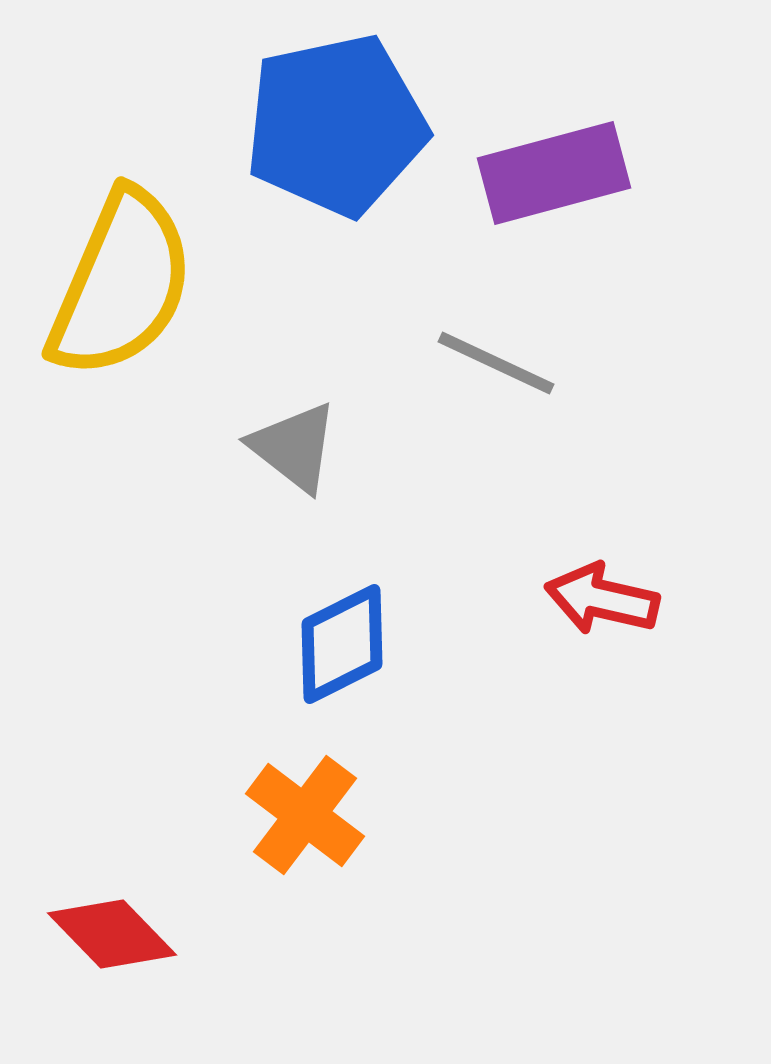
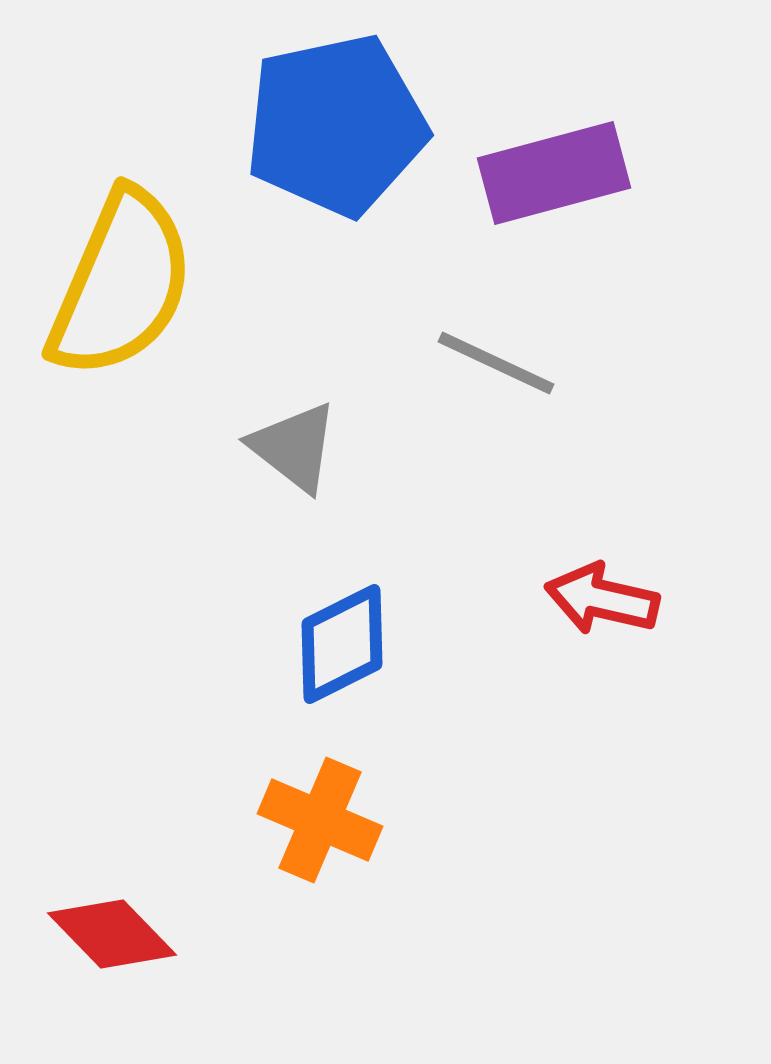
orange cross: moved 15 px right, 5 px down; rotated 14 degrees counterclockwise
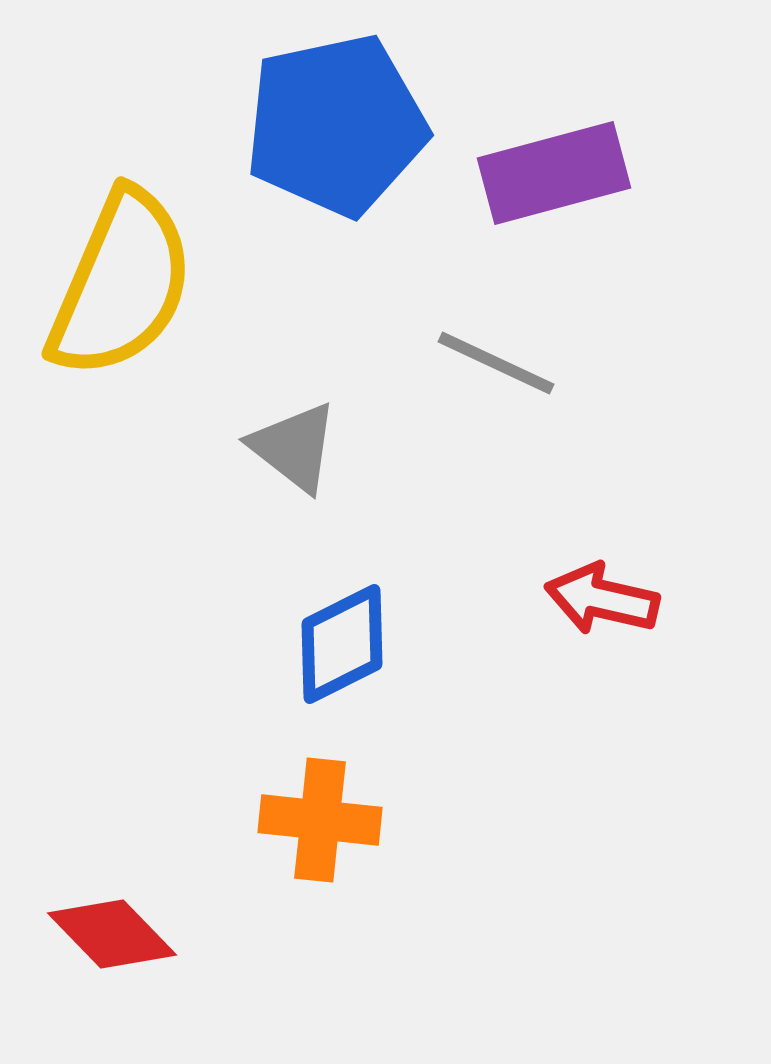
orange cross: rotated 17 degrees counterclockwise
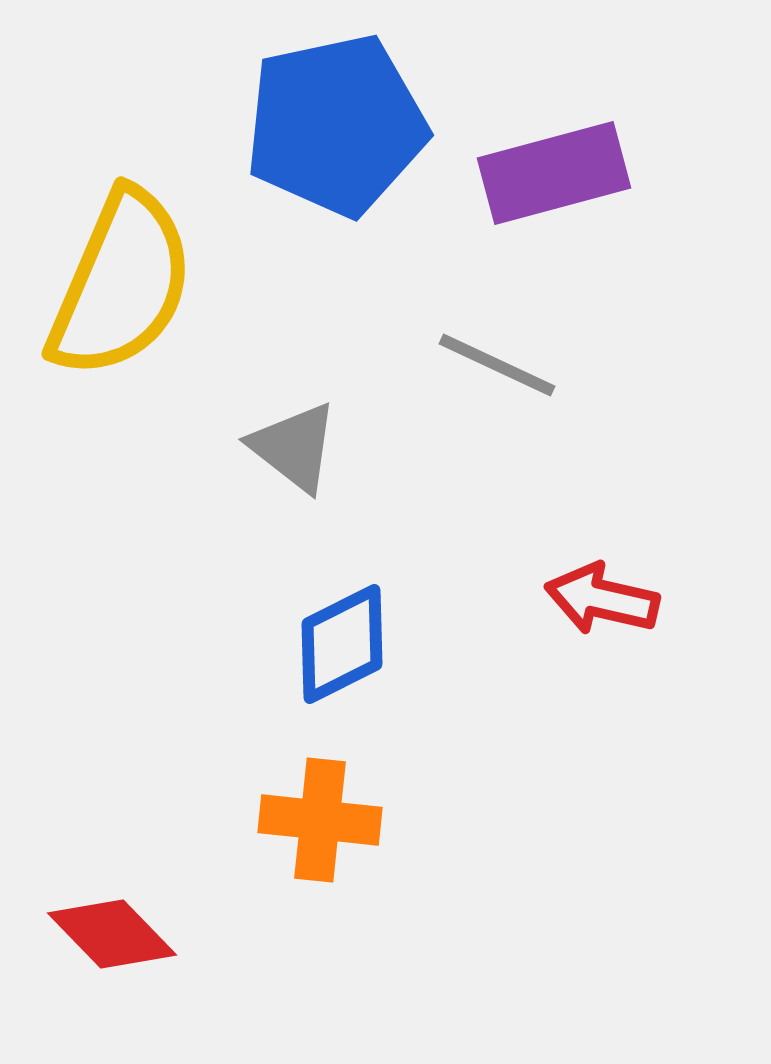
gray line: moved 1 px right, 2 px down
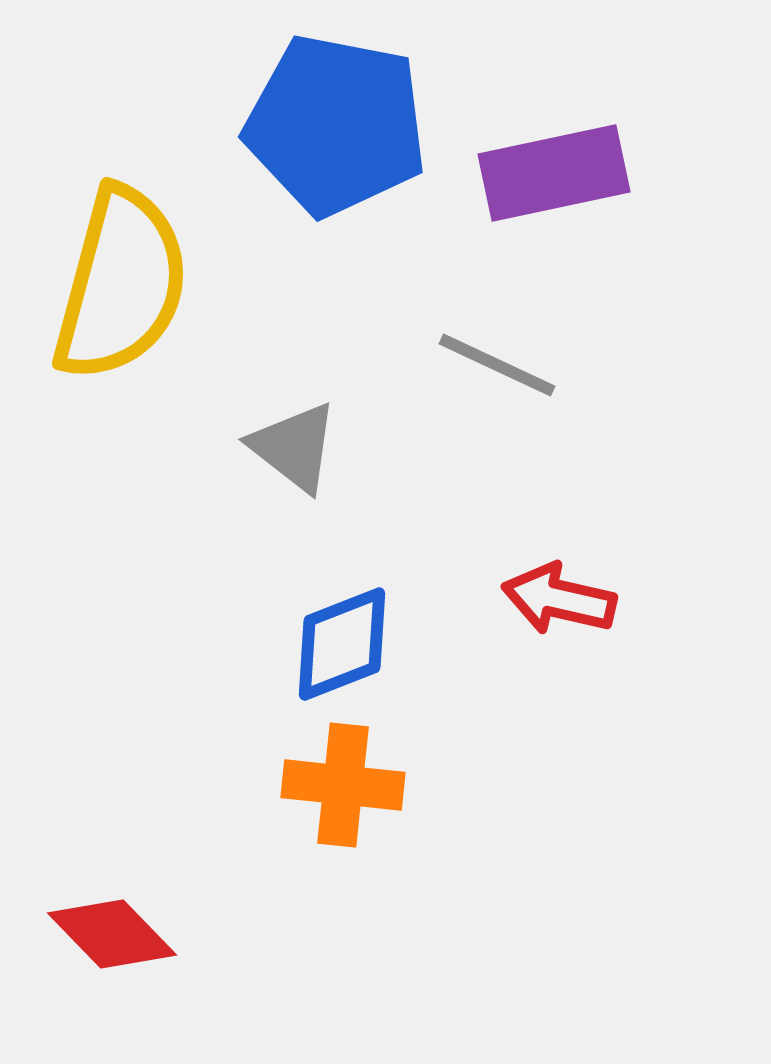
blue pentagon: rotated 23 degrees clockwise
purple rectangle: rotated 3 degrees clockwise
yellow semicircle: rotated 8 degrees counterclockwise
red arrow: moved 43 px left
blue diamond: rotated 5 degrees clockwise
orange cross: moved 23 px right, 35 px up
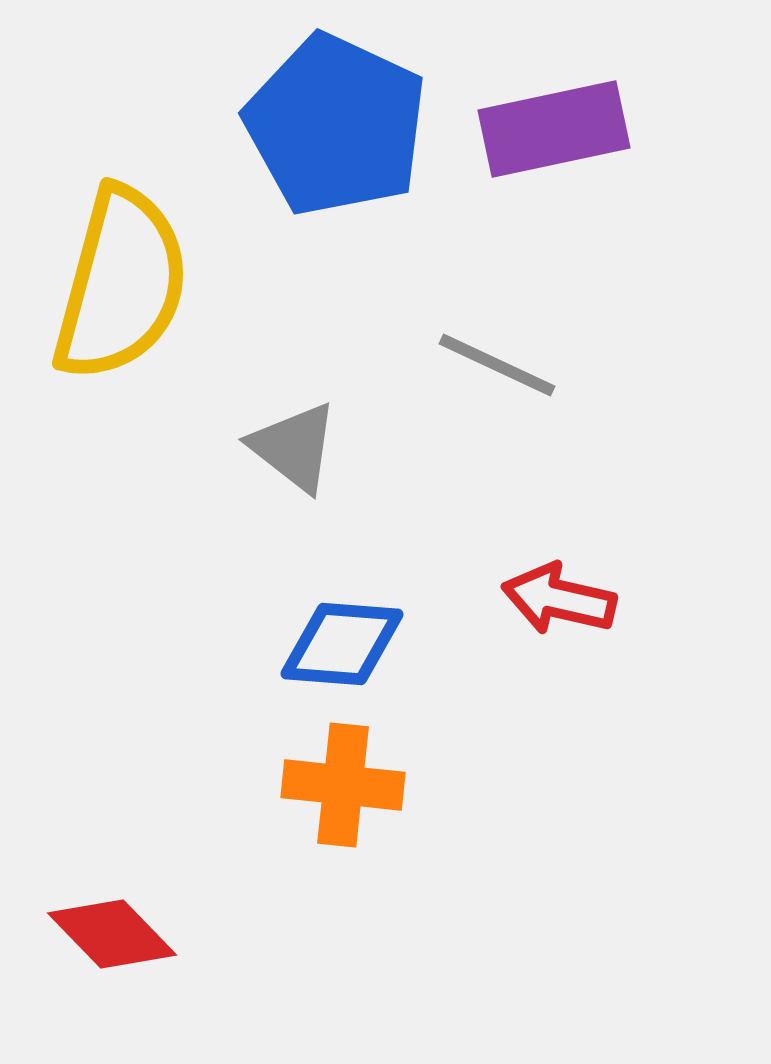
blue pentagon: rotated 14 degrees clockwise
purple rectangle: moved 44 px up
blue diamond: rotated 26 degrees clockwise
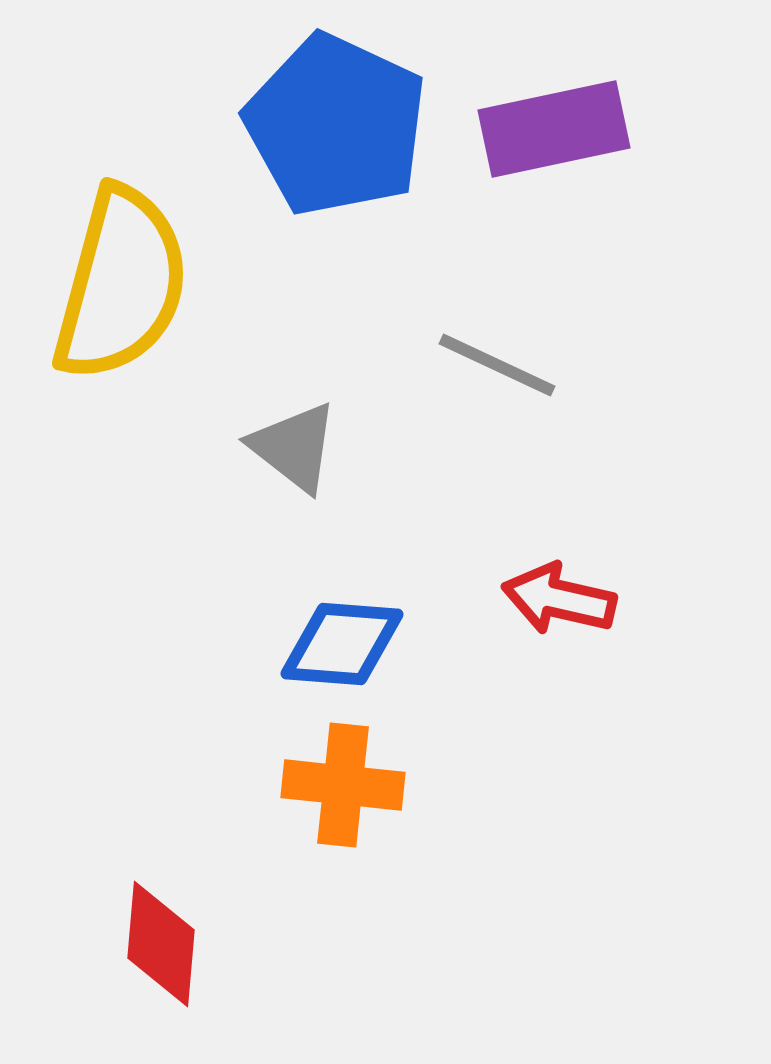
red diamond: moved 49 px right, 10 px down; rotated 49 degrees clockwise
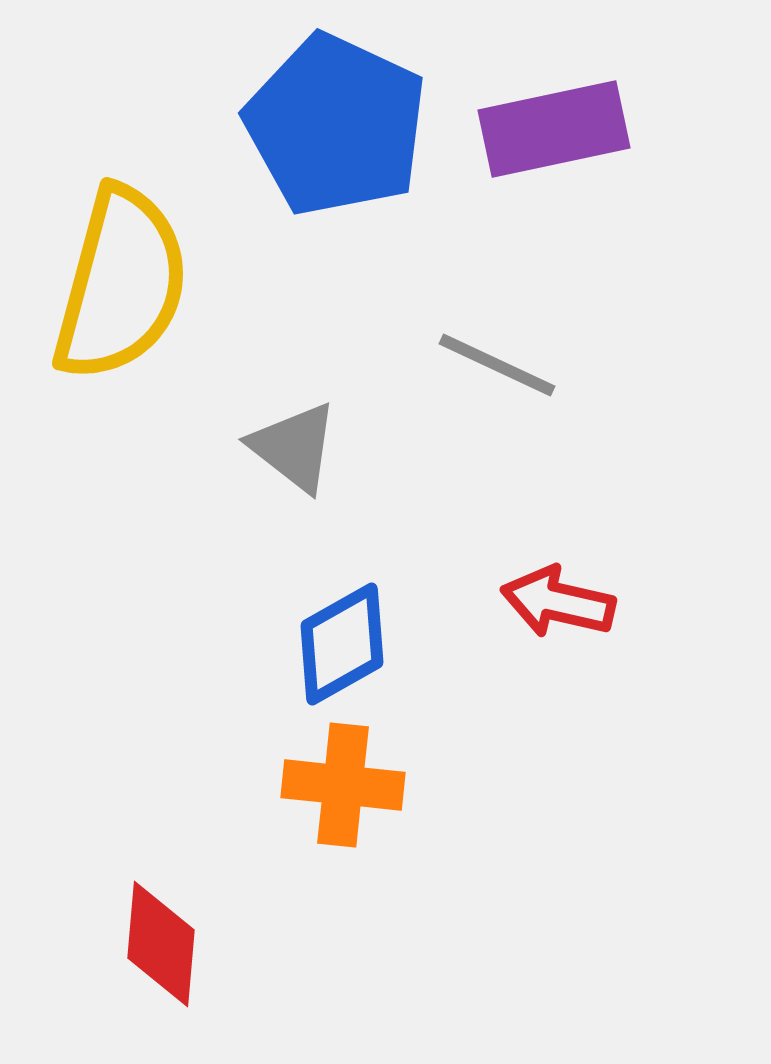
red arrow: moved 1 px left, 3 px down
blue diamond: rotated 34 degrees counterclockwise
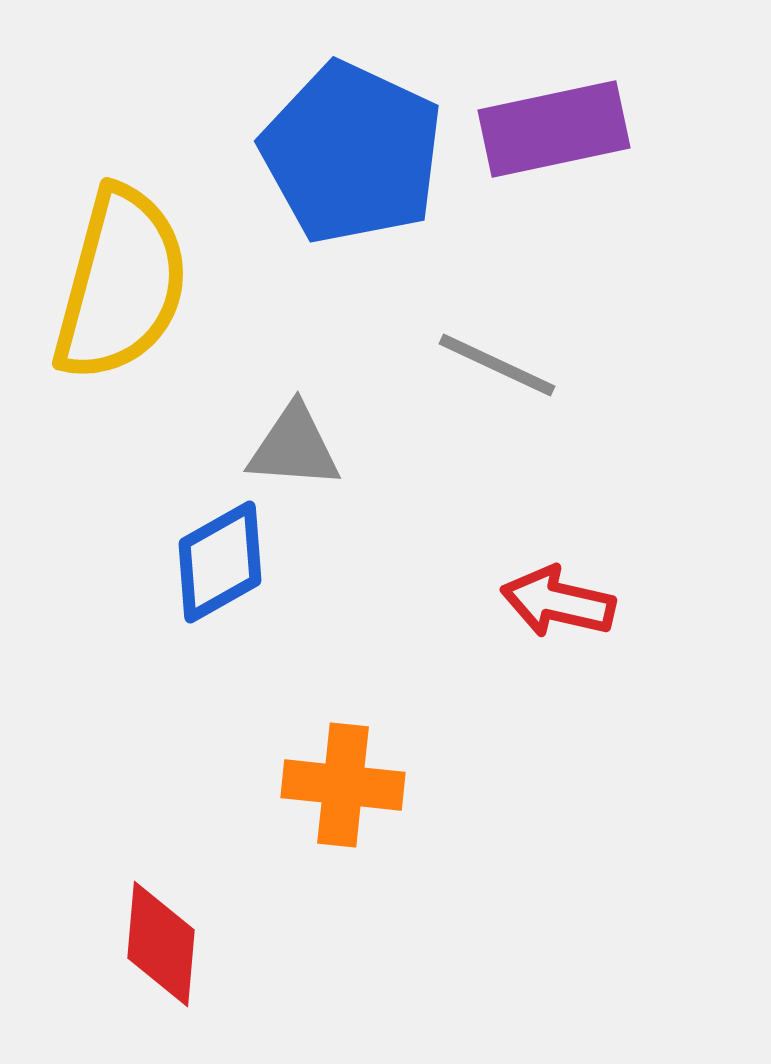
blue pentagon: moved 16 px right, 28 px down
gray triangle: rotated 34 degrees counterclockwise
blue diamond: moved 122 px left, 82 px up
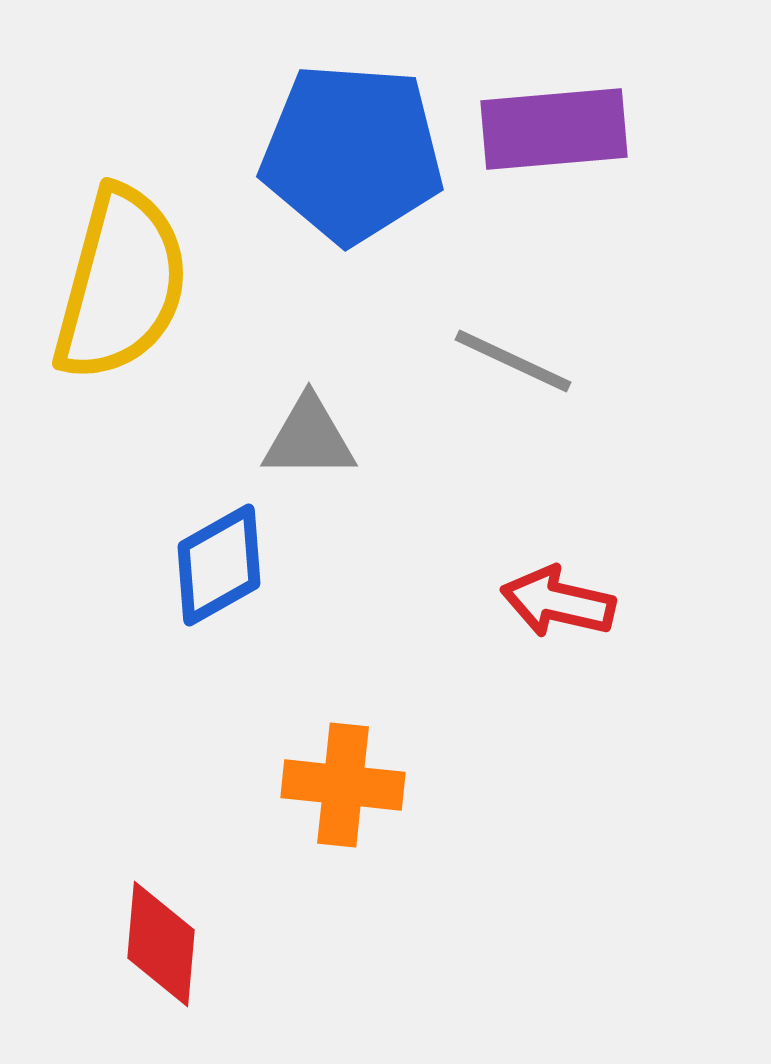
purple rectangle: rotated 7 degrees clockwise
blue pentagon: rotated 21 degrees counterclockwise
gray line: moved 16 px right, 4 px up
gray triangle: moved 15 px right, 9 px up; rotated 4 degrees counterclockwise
blue diamond: moved 1 px left, 3 px down
